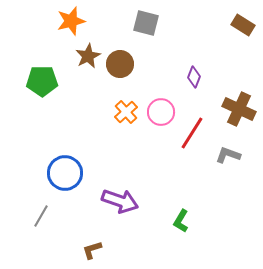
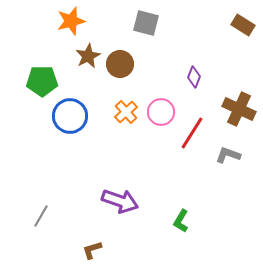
blue circle: moved 5 px right, 57 px up
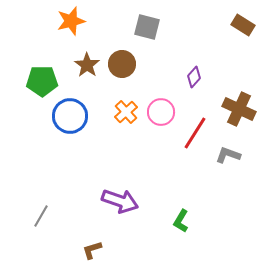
gray square: moved 1 px right, 4 px down
brown star: moved 1 px left, 9 px down; rotated 10 degrees counterclockwise
brown circle: moved 2 px right
purple diamond: rotated 20 degrees clockwise
red line: moved 3 px right
